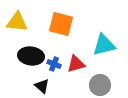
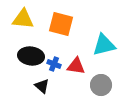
yellow triangle: moved 6 px right, 3 px up
red triangle: moved 2 px down; rotated 24 degrees clockwise
gray circle: moved 1 px right
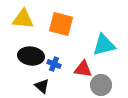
red triangle: moved 7 px right, 3 px down
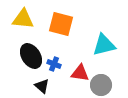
black ellipse: rotated 50 degrees clockwise
red triangle: moved 3 px left, 4 px down
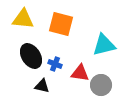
blue cross: moved 1 px right
black triangle: rotated 28 degrees counterclockwise
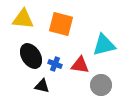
red triangle: moved 8 px up
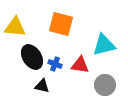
yellow triangle: moved 8 px left, 8 px down
black ellipse: moved 1 px right, 1 px down
gray circle: moved 4 px right
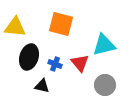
black ellipse: moved 3 px left; rotated 50 degrees clockwise
red triangle: moved 2 px up; rotated 42 degrees clockwise
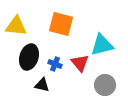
yellow triangle: moved 1 px right, 1 px up
cyan triangle: moved 2 px left
black triangle: moved 1 px up
